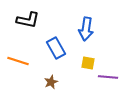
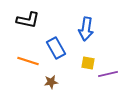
orange line: moved 10 px right
purple line: moved 3 px up; rotated 18 degrees counterclockwise
brown star: rotated 16 degrees clockwise
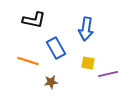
black L-shape: moved 6 px right
